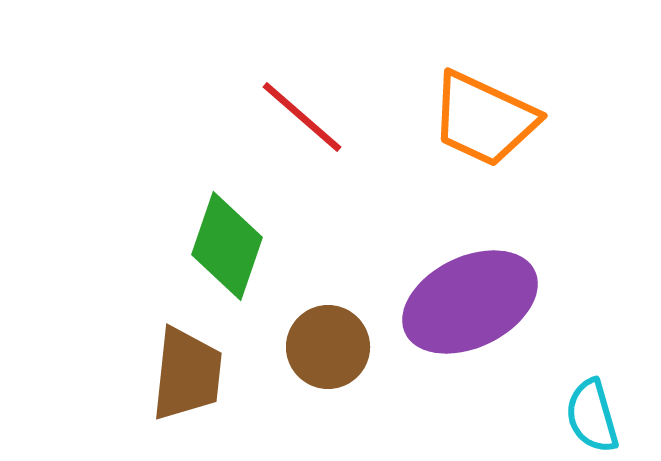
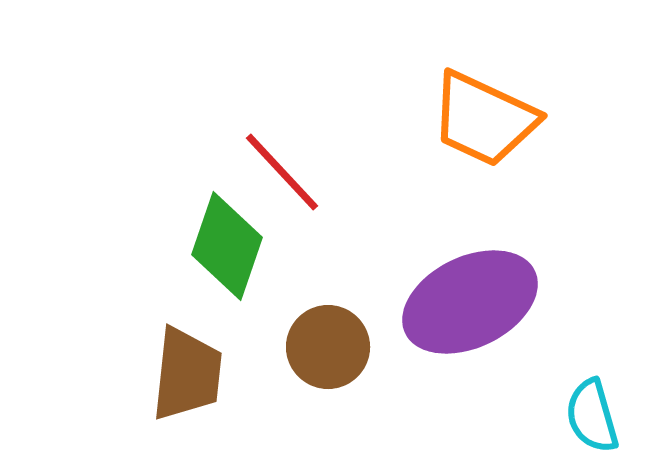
red line: moved 20 px left, 55 px down; rotated 6 degrees clockwise
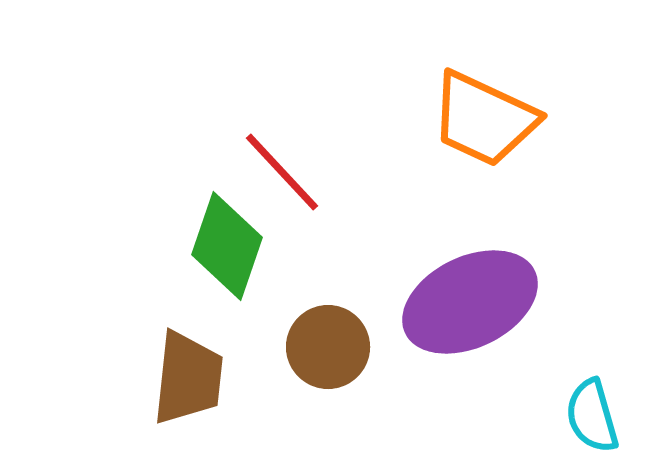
brown trapezoid: moved 1 px right, 4 px down
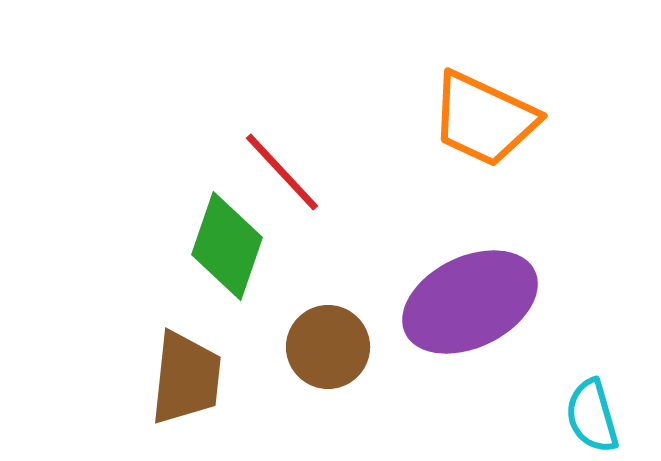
brown trapezoid: moved 2 px left
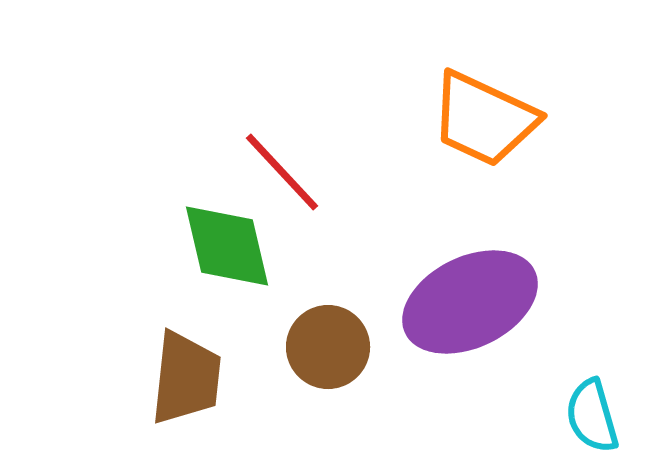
green diamond: rotated 32 degrees counterclockwise
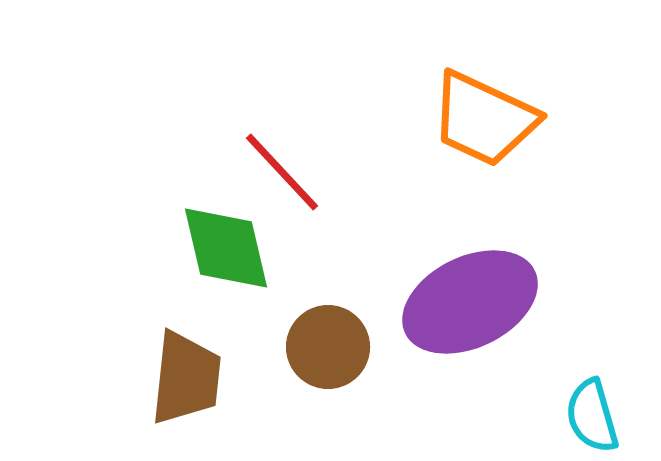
green diamond: moved 1 px left, 2 px down
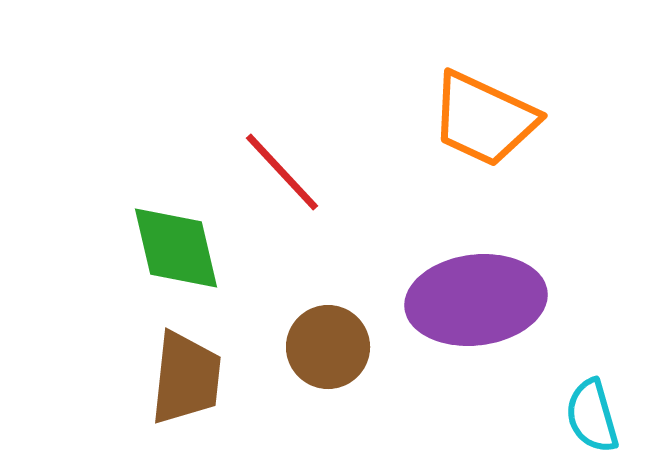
green diamond: moved 50 px left
purple ellipse: moved 6 px right, 2 px up; rotated 19 degrees clockwise
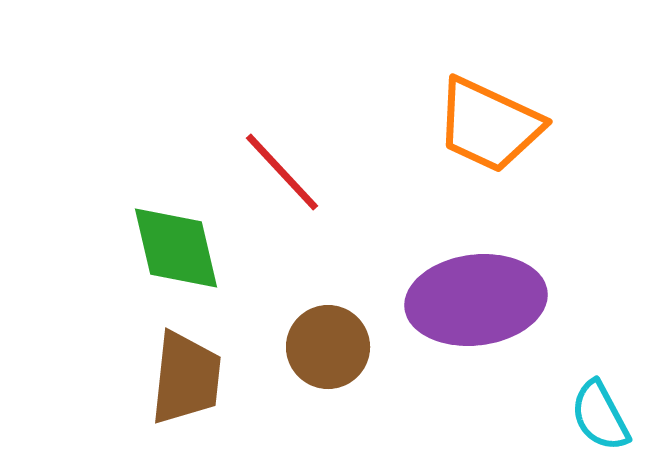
orange trapezoid: moved 5 px right, 6 px down
cyan semicircle: moved 8 px right; rotated 12 degrees counterclockwise
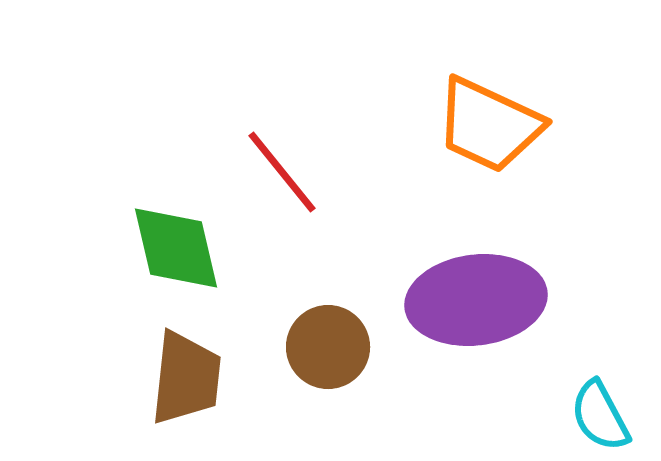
red line: rotated 4 degrees clockwise
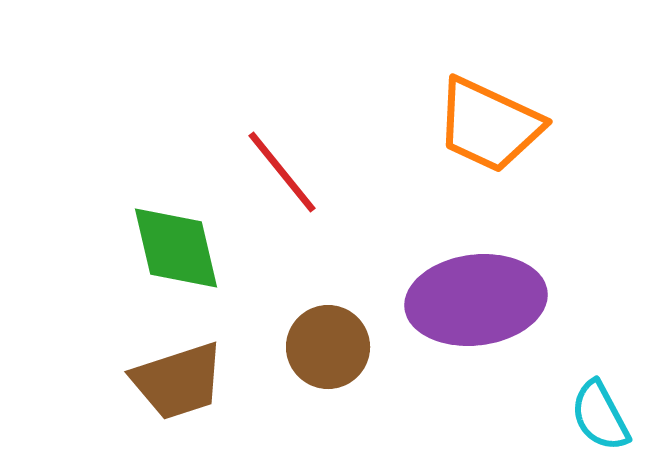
brown trapezoid: moved 8 px left, 3 px down; rotated 66 degrees clockwise
